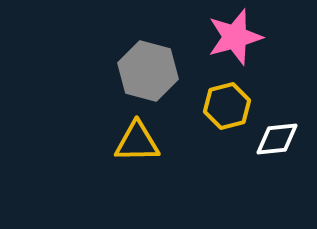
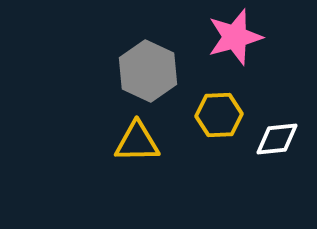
gray hexagon: rotated 10 degrees clockwise
yellow hexagon: moved 8 px left, 9 px down; rotated 12 degrees clockwise
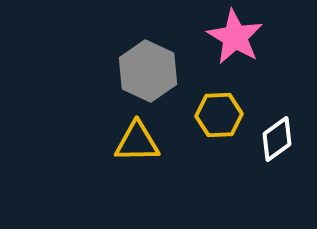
pink star: rotated 26 degrees counterclockwise
white diamond: rotated 30 degrees counterclockwise
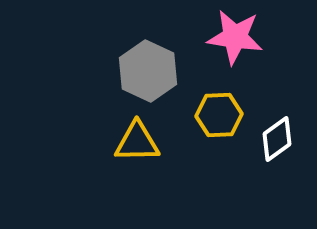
pink star: rotated 22 degrees counterclockwise
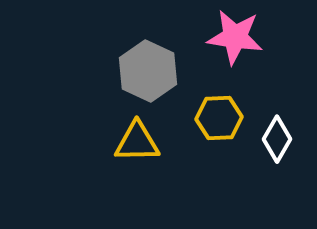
yellow hexagon: moved 3 px down
white diamond: rotated 24 degrees counterclockwise
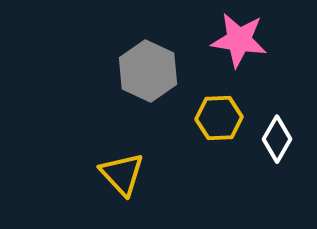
pink star: moved 4 px right, 3 px down
yellow triangle: moved 15 px left, 32 px down; rotated 48 degrees clockwise
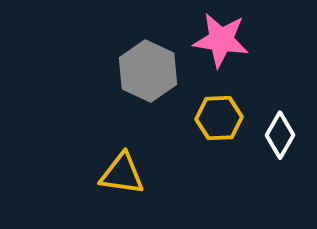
pink star: moved 18 px left
white diamond: moved 3 px right, 4 px up
yellow triangle: rotated 39 degrees counterclockwise
